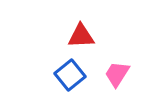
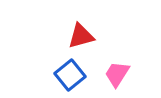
red triangle: rotated 12 degrees counterclockwise
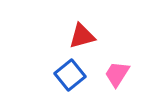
red triangle: moved 1 px right
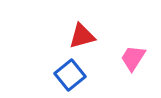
pink trapezoid: moved 16 px right, 16 px up
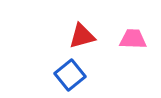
pink trapezoid: moved 19 px up; rotated 60 degrees clockwise
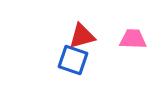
blue square: moved 3 px right, 15 px up; rotated 32 degrees counterclockwise
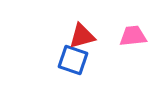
pink trapezoid: moved 3 px up; rotated 8 degrees counterclockwise
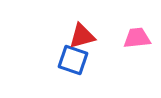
pink trapezoid: moved 4 px right, 2 px down
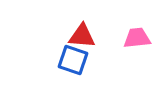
red triangle: rotated 20 degrees clockwise
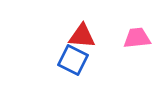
blue square: rotated 8 degrees clockwise
